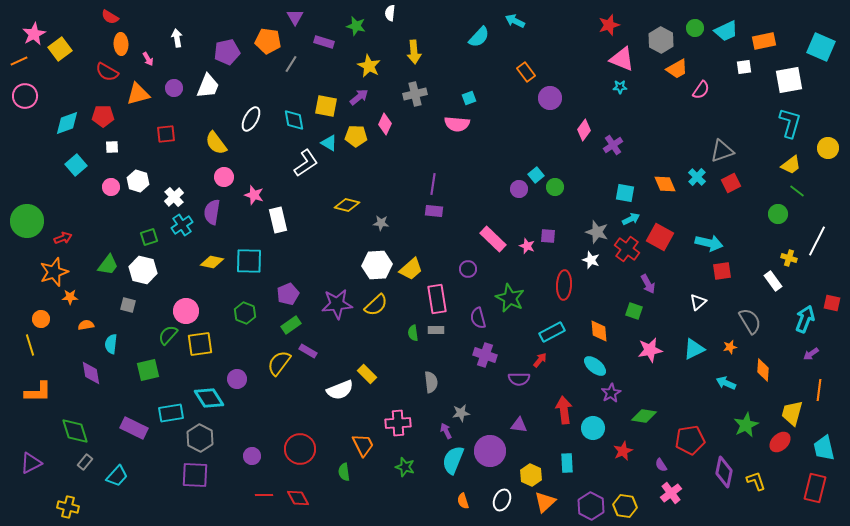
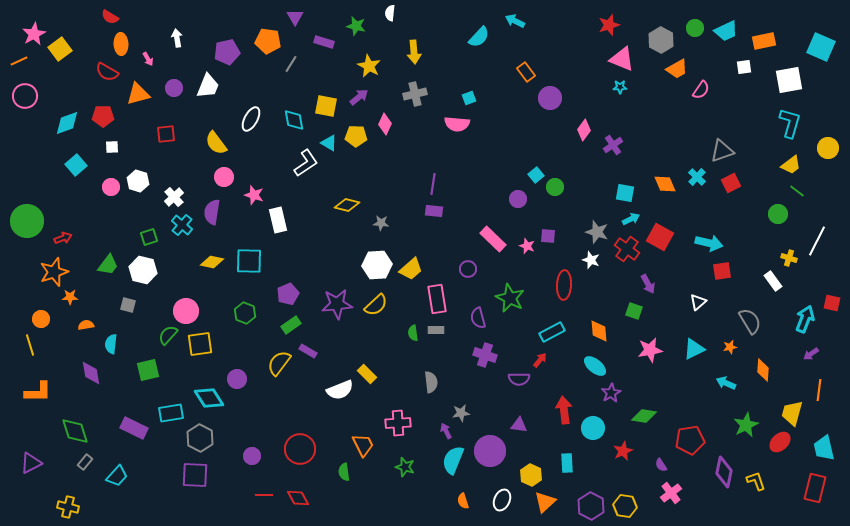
purple circle at (519, 189): moved 1 px left, 10 px down
cyan cross at (182, 225): rotated 15 degrees counterclockwise
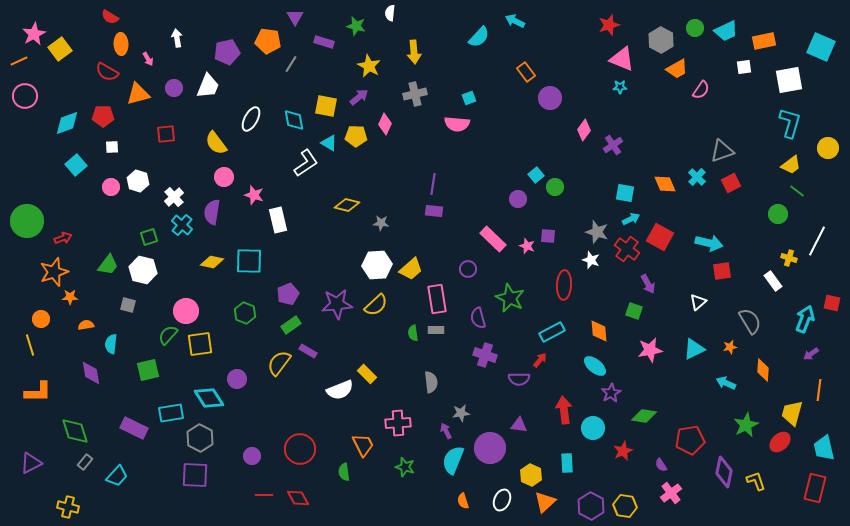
purple circle at (490, 451): moved 3 px up
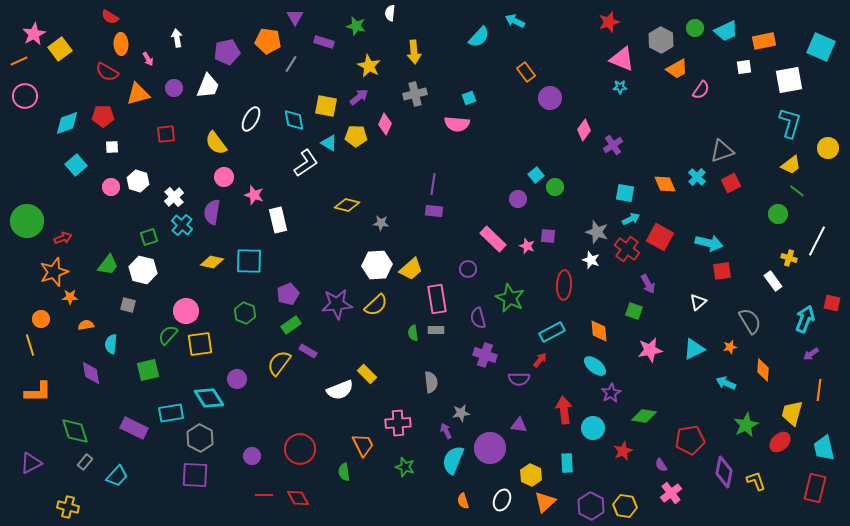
red star at (609, 25): moved 3 px up
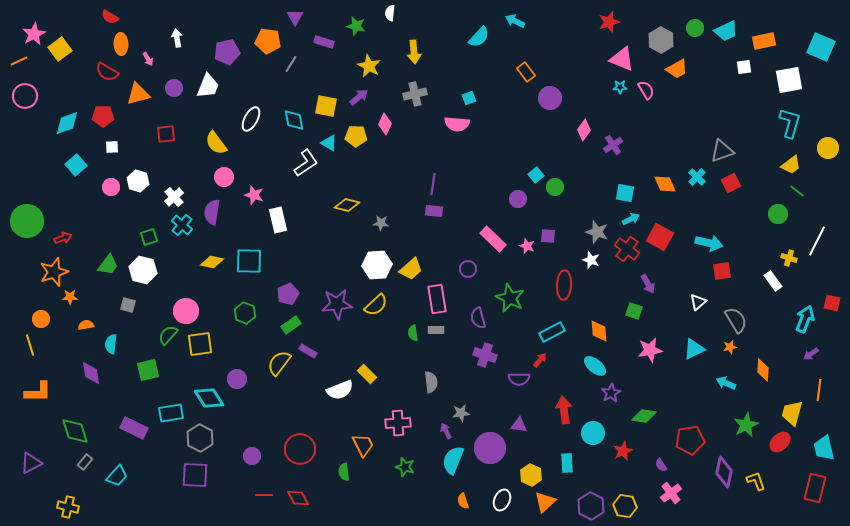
pink semicircle at (701, 90): moved 55 px left; rotated 66 degrees counterclockwise
gray semicircle at (750, 321): moved 14 px left, 1 px up
cyan circle at (593, 428): moved 5 px down
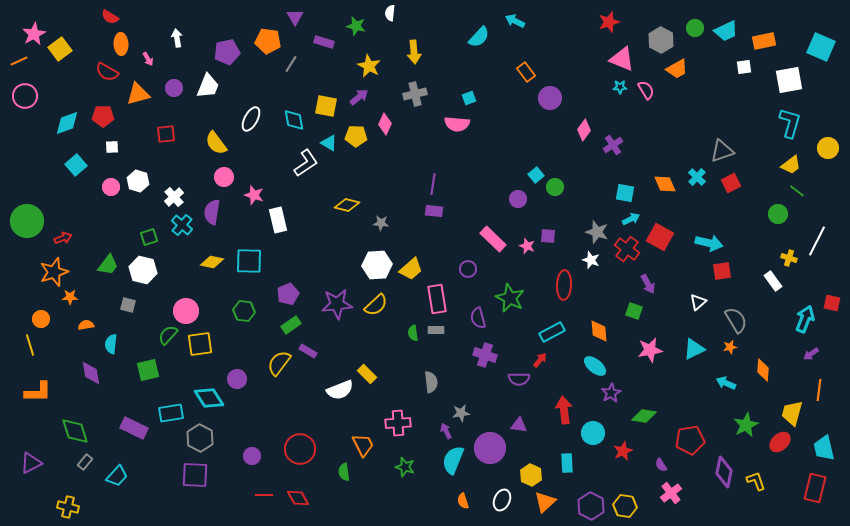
green hexagon at (245, 313): moved 1 px left, 2 px up; rotated 15 degrees counterclockwise
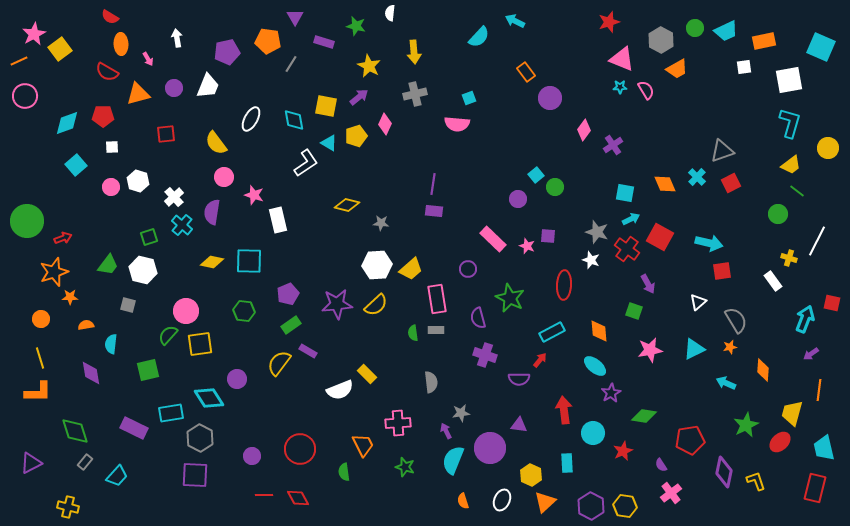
yellow pentagon at (356, 136): rotated 20 degrees counterclockwise
yellow line at (30, 345): moved 10 px right, 13 px down
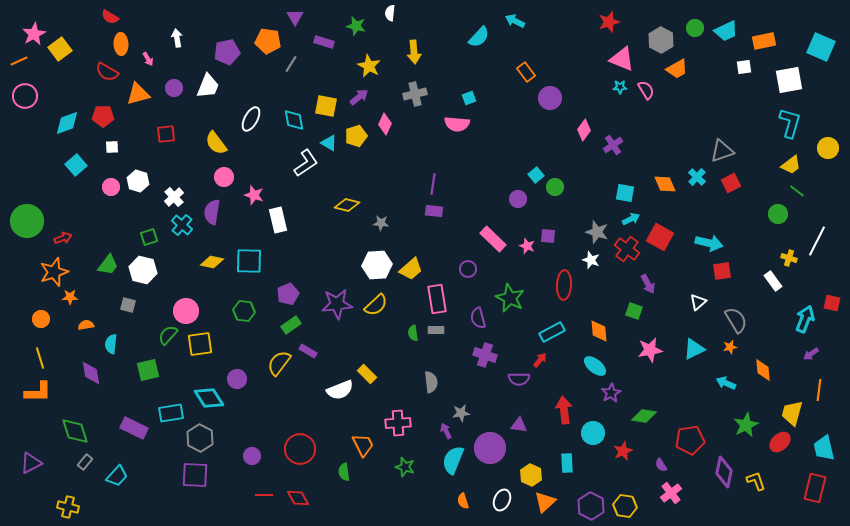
orange diamond at (763, 370): rotated 10 degrees counterclockwise
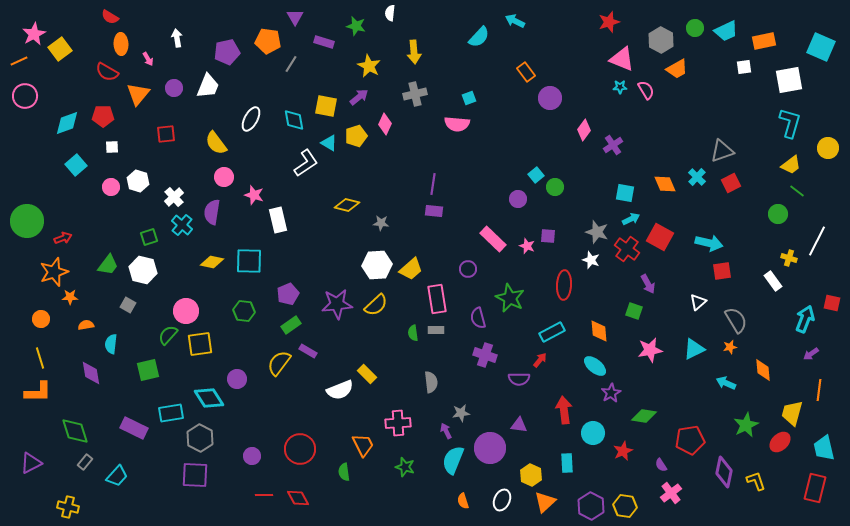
orange triangle at (138, 94): rotated 35 degrees counterclockwise
gray square at (128, 305): rotated 14 degrees clockwise
